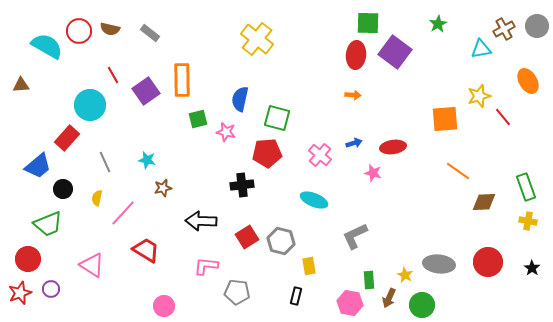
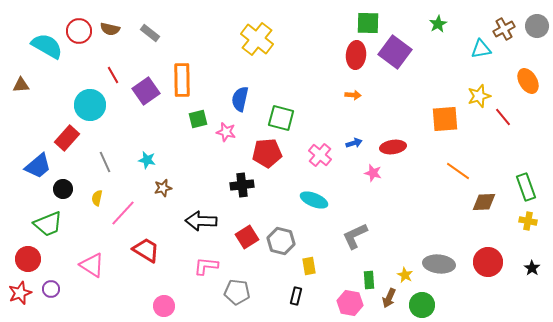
green square at (277, 118): moved 4 px right
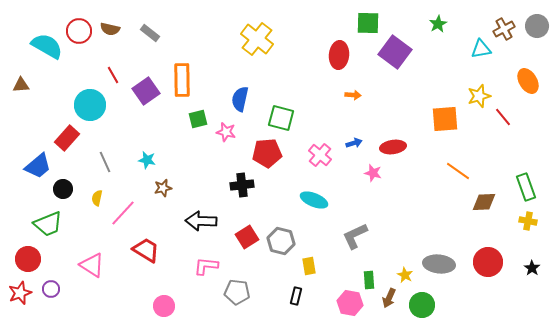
red ellipse at (356, 55): moved 17 px left
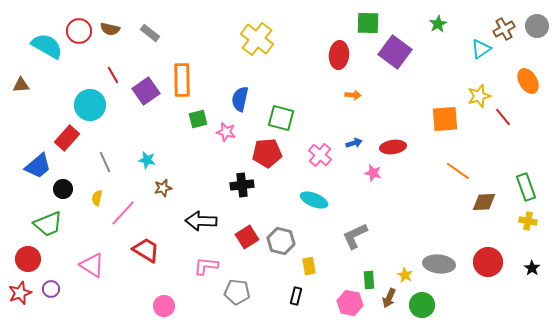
cyan triangle at (481, 49): rotated 25 degrees counterclockwise
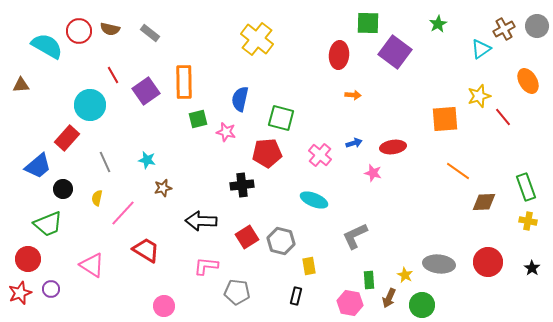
orange rectangle at (182, 80): moved 2 px right, 2 px down
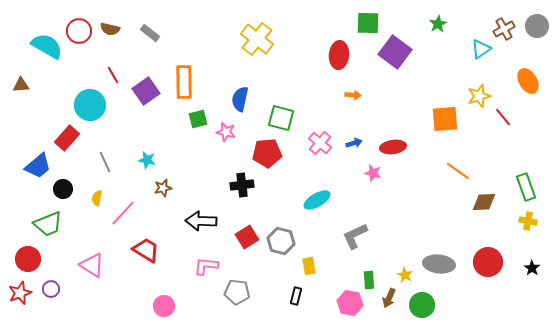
pink cross at (320, 155): moved 12 px up
cyan ellipse at (314, 200): moved 3 px right; rotated 52 degrees counterclockwise
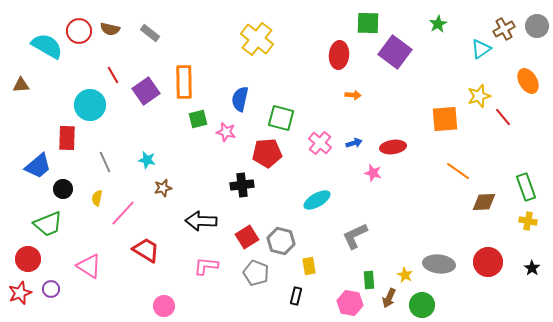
red rectangle at (67, 138): rotated 40 degrees counterclockwise
pink triangle at (92, 265): moved 3 px left, 1 px down
gray pentagon at (237, 292): moved 19 px right, 19 px up; rotated 15 degrees clockwise
